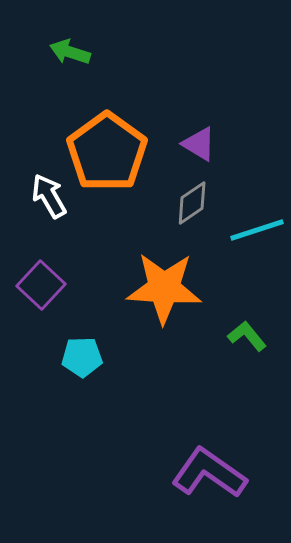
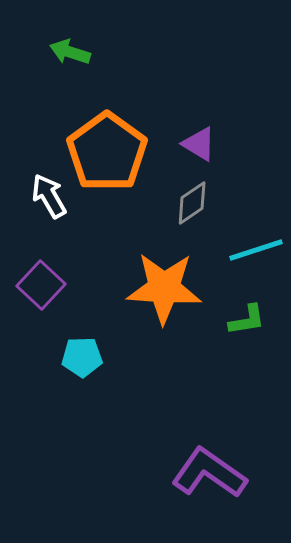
cyan line: moved 1 px left, 20 px down
green L-shape: moved 16 px up; rotated 120 degrees clockwise
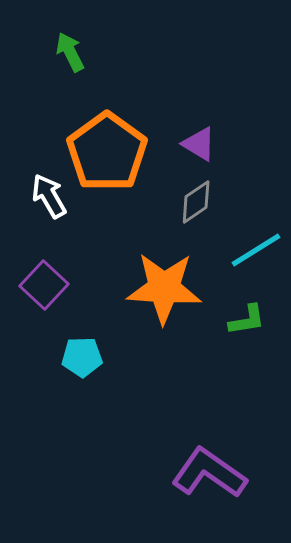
green arrow: rotated 45 degrees clockwise
gray diamond: moved 4 px right, 1 px up
cyan line: rotated 14 degrees counterclockwise
purple square: moved 3 px right
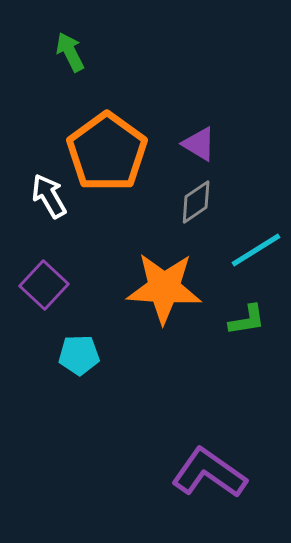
cyan pentagon: moved 3 px left, 2 px up
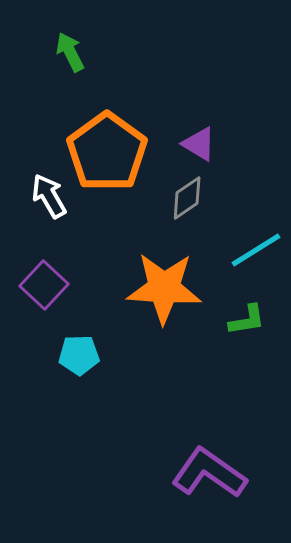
gray diamond: moved 9 px left, 4 px up
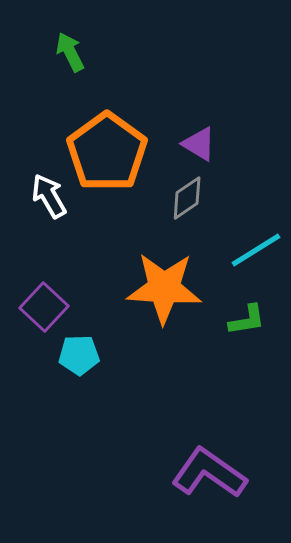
purple square: moved 22 px down
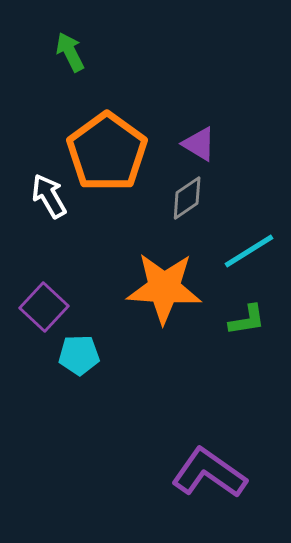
cyan line: moved 7 px left, 1 px down
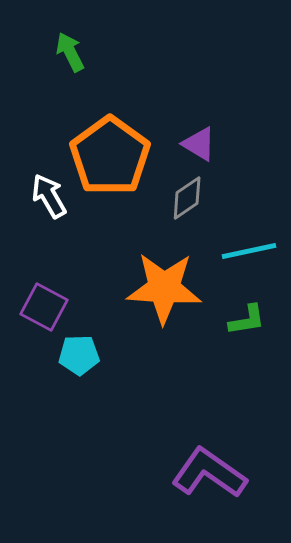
orange pentagon: moved 3 px right, 4 px down
cyan line: rotated 20 degrees clockwise
purple square: rotated 15 degrees counterclockwise
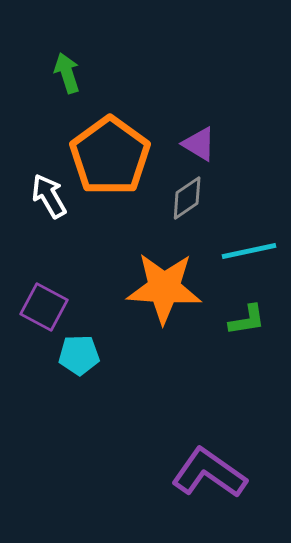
green arrow: moved 3 px left, 21 px down; rotated 9 degrees clockwise
